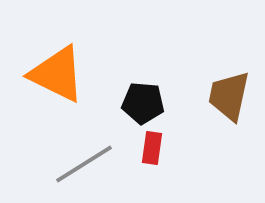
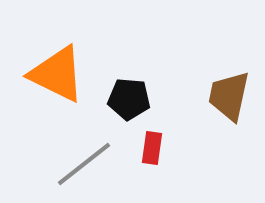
black pentagon: moved 14 px left, 4 px up
gray line: rotated 6 degrees counterclockwise
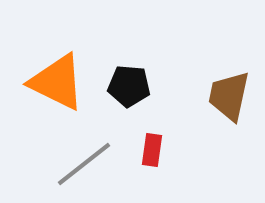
orange triangle: moved 8 px down
black pentagon: moved 13 px up
red rectangle: moved 2 px down
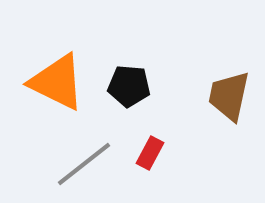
red rectangle: moved 2 px left, 3 px down; rotated 20 degrees clockwise
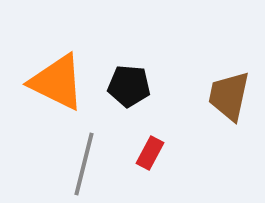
gray line: rotated 38 degrees counterclockwise
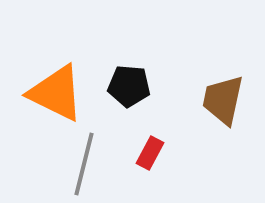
orange triangle: moved 1 px left, 11 px down
brown trapezoid: moved 6 px left, 4 px down
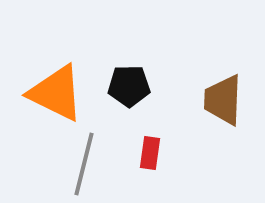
black pentagon: rotated 6 degrees counterclockwise
brown trapezoid: rotated 10 degrees counterclockwise
red rectangle: rotated 20 degrees counterclockwise
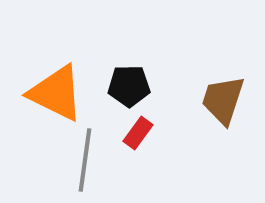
brown trapezoid: rotated 16 degrees clockwise
red rectangle: moved 12 px left, 20 px up; rotated 28 degrees clockwise
gray line: moved 1 px right, 4 px up; rotated 6 degrees counterclockwise
